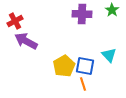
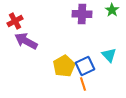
blue square: rotated 36 degrees counterclockwise
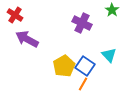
purple cross: moved 9 px down; rotated 24 degrees clockwise
red cross: moved 6 px up; rotated 28 degrees counterclockwise
purple arrow: moved 1 px right, 2 px up
blue square: rotated 30 degrees counterclockwise
orange line: rotated 48 degrees clockwise
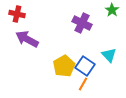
red cross: moved 2 px right, 1 px up; rotated 21 degrees counterclockwise
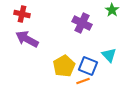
red cross: moved 5 px right
blue square: moved 3 px right; rotated 12 degrees counterclockwise
orange line: moved 3 px up; rotated 40 degrees clockwise
